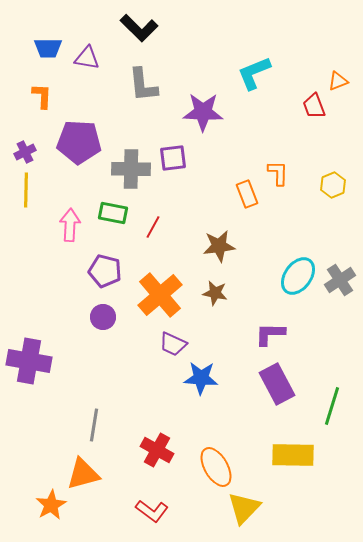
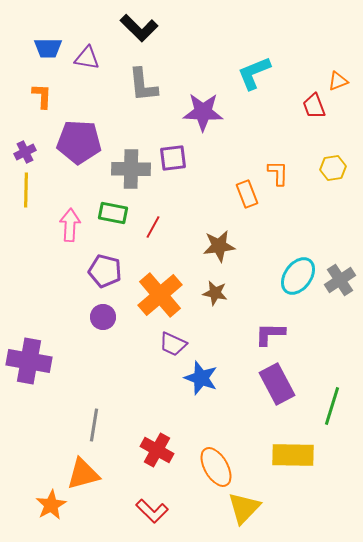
yellow hexagon at (333, 185): moved 17 px up; rotated 15 degrees clockwise
blue star at (201, 378): rotated 16 degrees clockwise
red L-shape at (152, 511): rotated 8 degrees clockwise
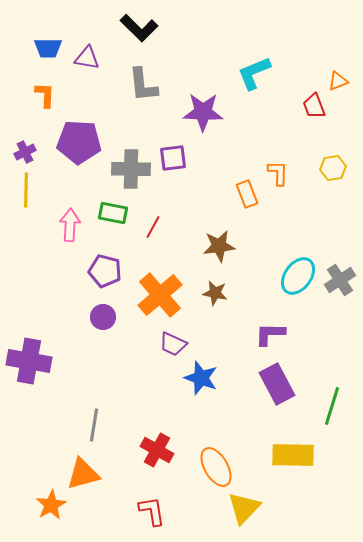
orange L-shape at (42, 96): moved 3 px right, 1 px up
red L-shape at (152, 511): rotated 144 degrees counterclockwise
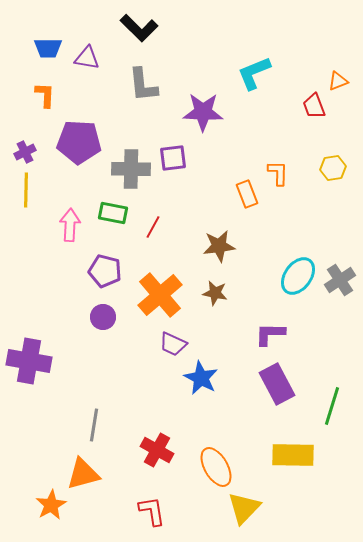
blue star at (201, 378): rotated 8 degrees clockwise
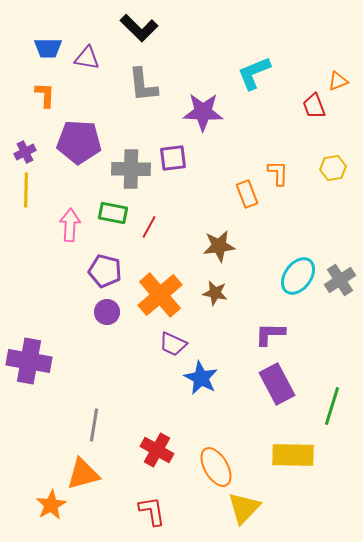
red line at (153, 227): moved 4 px left
purple circle at (103, 317): moved 4 px right, 5 px up
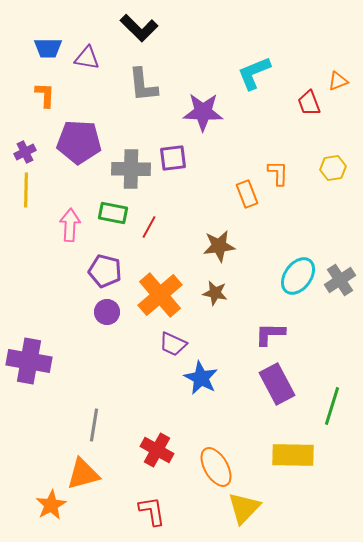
red trapezoid at (314, 106): moved 5 px left, 3 px up
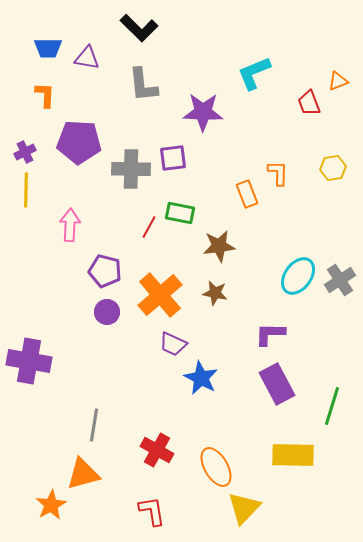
green rectangle at (113, 213): moved 67 px right
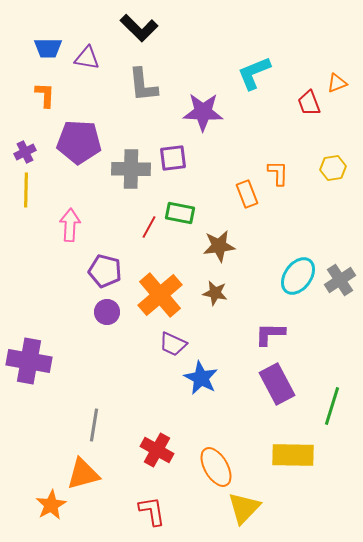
orange triangle at (338, 81): moved 1 px left, 2 px down
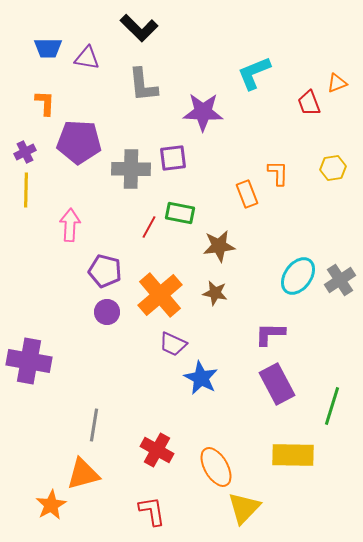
orange L-shape at (45, 95): moved 8 px down
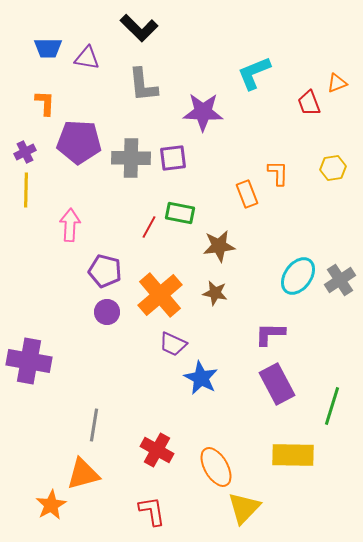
gray cross at (131, 169): moved 11 px up
